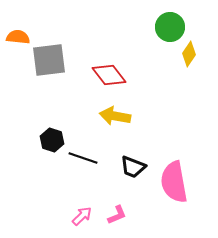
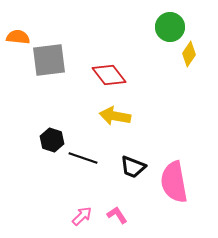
pink L-shape: rotated 100 degrees counterclockwise
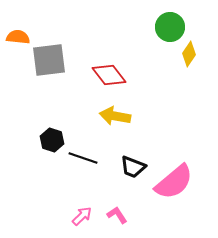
pink semicircle: rotated 120 degrees counterclockwise
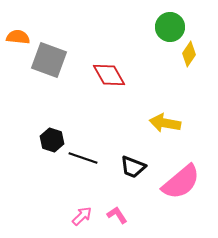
gray square: rotated 27 degrees clockwise
red diamond: rotated 8 degrees clockwise
yellow arrow: moved 50 px right, 7 px down
pink semicircle: moved 7 px right
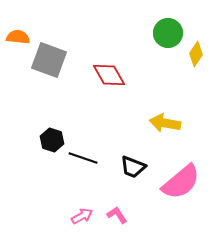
green circle: moved 2 px left, 6 px down
yellow diamond: moved 7 px right
pink arrow: rotated 15 degrees clockwise
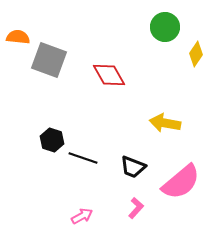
green circle: moved 3 px left, 6 px up
pink L-shape: moved 19 px right, 7 px up; rotated 75 degrees clockwise
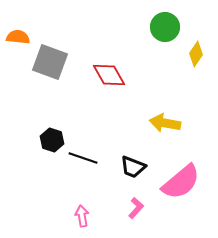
gray square: moved 1 px right, 2 px down
pink arrow: rotated 70 degrees counterclockwise
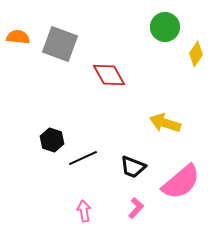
gray square: moved 10 px right, 18 px up
yellow arrow: rotated 8 degrees clockwise
black line: rotated 44 degrees counterclockwise
pink arrow: moved 2 px right, 5 px up
